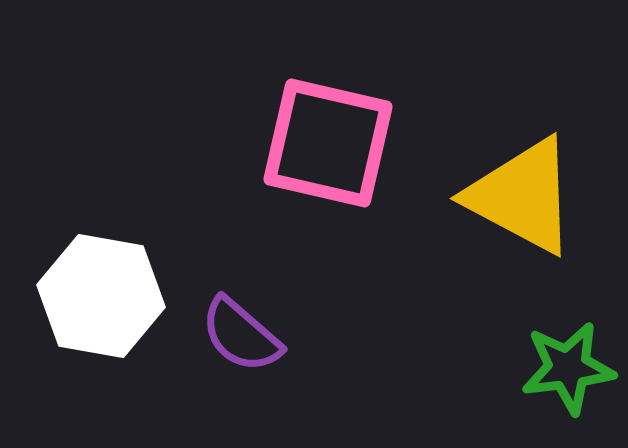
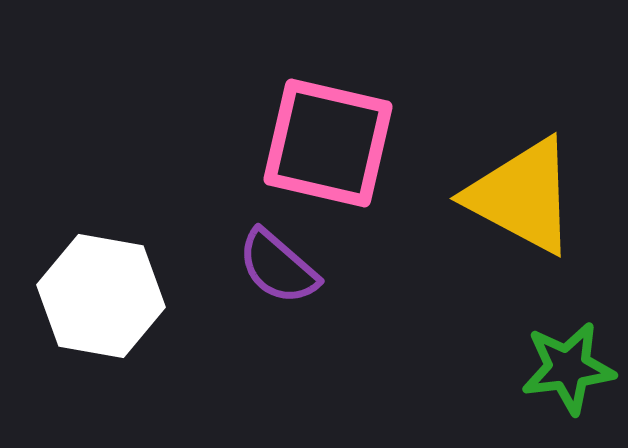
purple semicircle: moved 37 px right, 68 px up
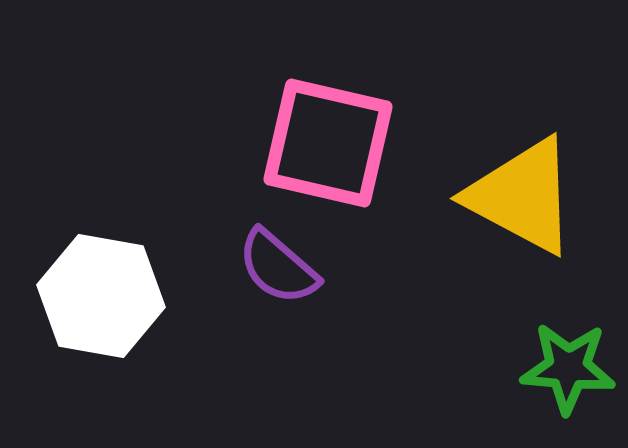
green star: rotated 12 degrees clockwise
